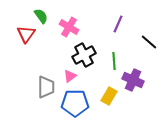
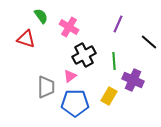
red triangle: moved 5 px down; rotated 48 degrees counterclockwise
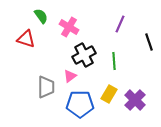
purple line: moved 2 px right
black line: rotated 30 degrees clockwise
purple cross: moved 2 px right, 20 px down; rotated 20 degrees clockwise
yellow rectangle: moved 2 px up
blue pentagon: moved 5 px right, 1 px down
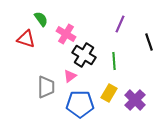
green semicircle: moved 3 px down
pink cross: moved 3 px left, 7 px down
black cross: rotated 30 degrees counterclockwise
yellow rectangle: moved 1 px up
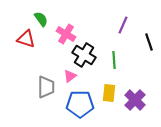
purple line: moved 3 px right, 1 px down
green line: moved 1 px up
yellow rectangle: rotated 24 degrees counterclockwise
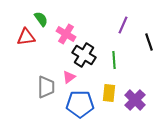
red triangle: moved 2 px up; rotated 24 degrees counterclockwise
pink triangle: moved 1 px left, 1 px down
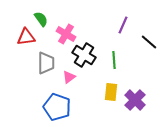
black line: rotated 30 degrees counterclockwise
gray trapezoid: moved 24 px up
yellow rectangle: moved 2 px right, 1 px up
blue pentagon: moved 23 px left, 3 px down; rotated 20 degrees clockwise
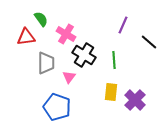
pink triangle: rotated 16 degrees counterclockwise
